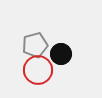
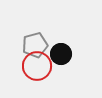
red circle: moved 1 px left, 4 px up
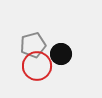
gray pentagon: moved 2 px left
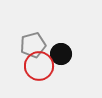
red circle: moved 2 px right
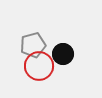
black circle: moved 2 px right
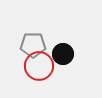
gray pentagon: rotated 15 degrees clockwise
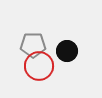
black circle: moved 4 px right, 3 px up
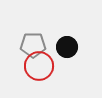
black circle: moved 4 px up
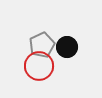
gray pentagon: moved 9 px right; rotated 25 degrees counterclockwise
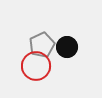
red circle: moved 3 px left
